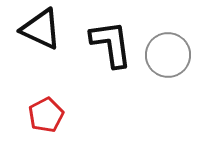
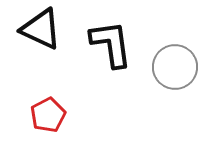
gray circle: moved 7 px right, 12 px down
red pentagon: moved 2 px right
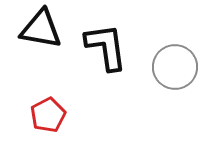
black triangle: rotated 15 degrees counterclockwise
black L-shape: moved 5 px left, 3 px down
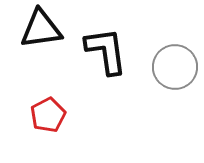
black triangle: rotated 18 degrees counterclockwise
black L-shape: moved 4 px down
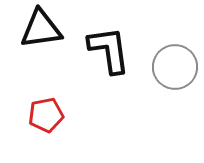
black L-shape: moved 3 px right, 1 px up
red pentagon: moved 2 px left; rotated 16 degrees clockwise
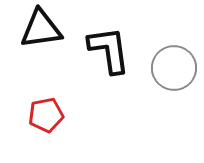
gray circle: moved 1 px left, 1 px down
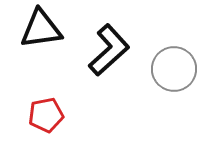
black L-shape: rotated 56 degrees clockwise
gray circle: moved 1 px down
